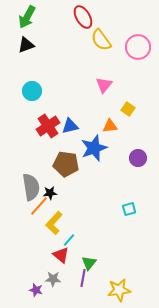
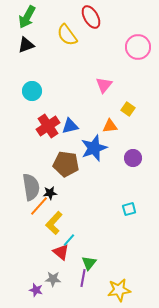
red ellipse: moved 8 px right
yellow semicircle: moved 34 px left, 5 px up
purple circle: moved 5 px left
red triangle: moved 3 px up
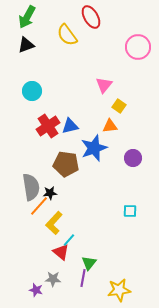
yellow square: moved 9 px left, 3 px up
cyan square: moved 1 px right, 2 px down; rotated 16 degrees clockwise
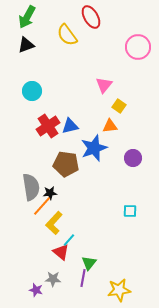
orange line: moved 3 px right
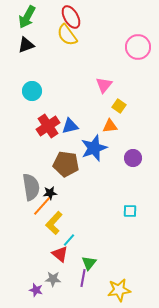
red ellipse: moved 20 px left
red triangle: moved 1 px left, 2 px down
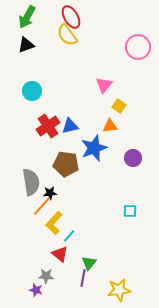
gray semicircle: moved 5 px up
cyan line: moved 4 px up
gray star: moved 7 px left, 3 px up
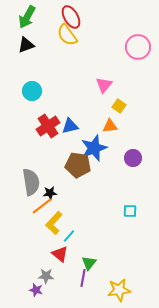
brown pentagon: moved 12 px right, 1 px down
orange line: rotated 10 degrees clockwise
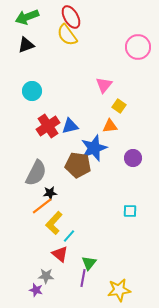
green arrow: rotated 40 degrees clockwise
gray semicircle: moved 5 px right, 9 px up; rotated 36 degrees clockwise
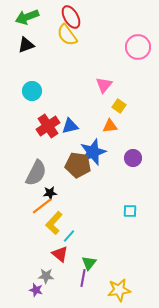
blue star: moved 1 px left, 4 px down
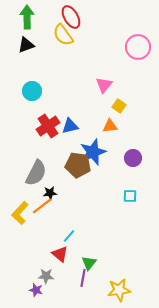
green arrow: rotated 110 degrees clockwise
yellow semicircle: moved 4 px left
cyan square: moved 15 px up
yellow L-shape: moved 34 px left, 10 px up
